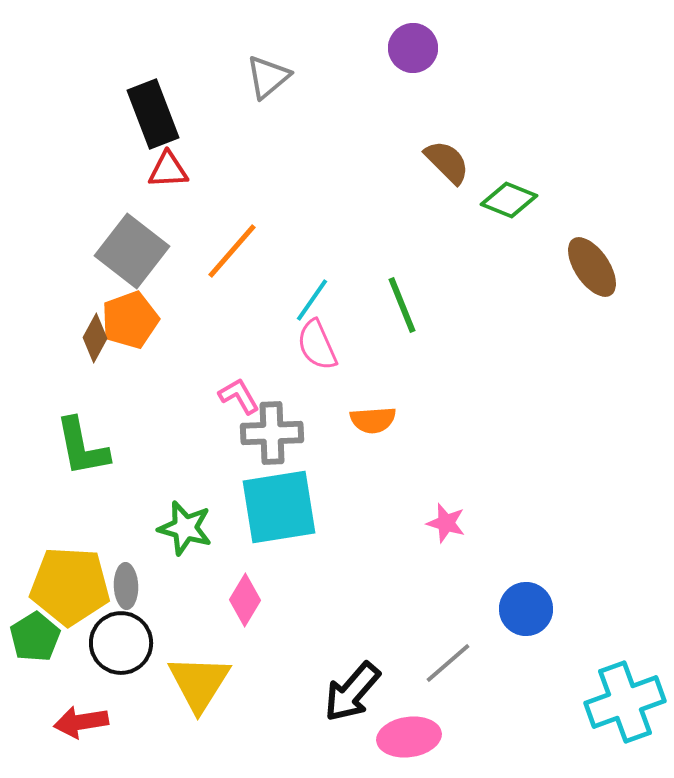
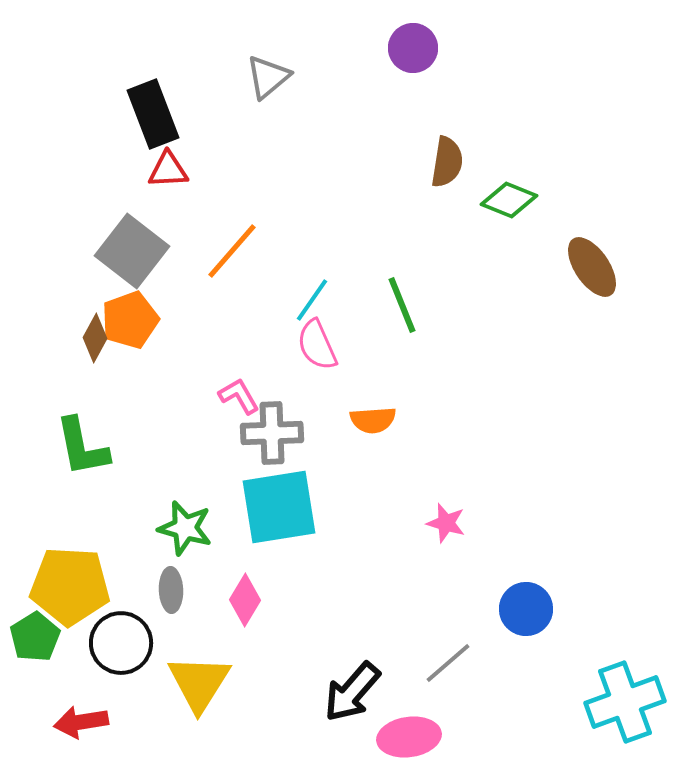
brown semicircle: rotated 54 degrees clockwise
gray ellipse: moved 45 px right, 4 px down
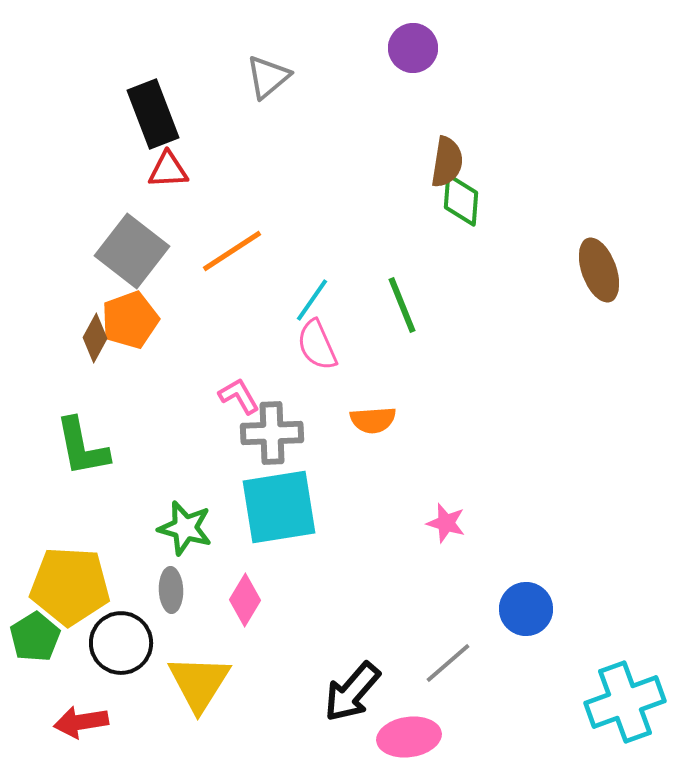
green diamond: moved 48 px left; rotated 72 degrees clockwise
orange line: rotated 16 degrees clockwise
brown ellipse: moved 7 px right, 3 px down; rotated 14 degrees clockwise
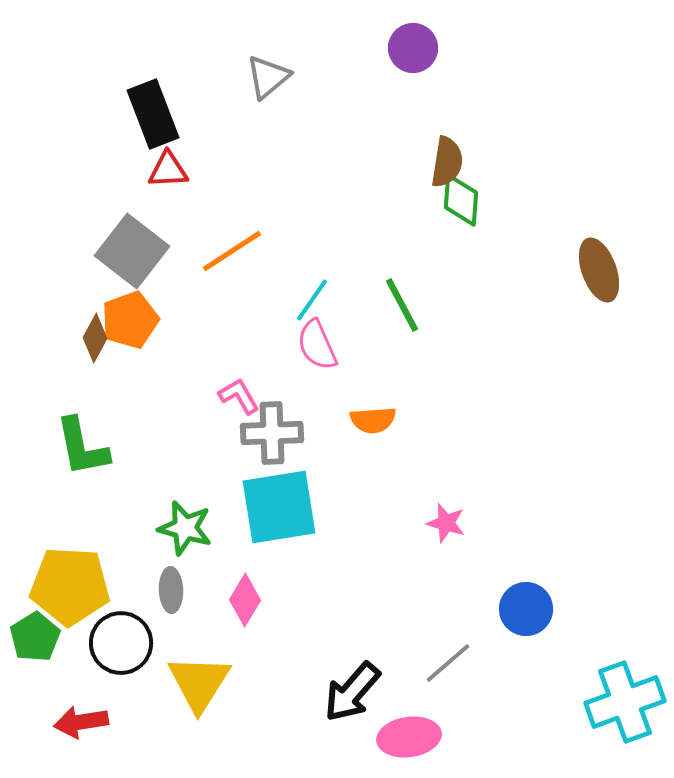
green line: rotated 6 degrees counterclockwise
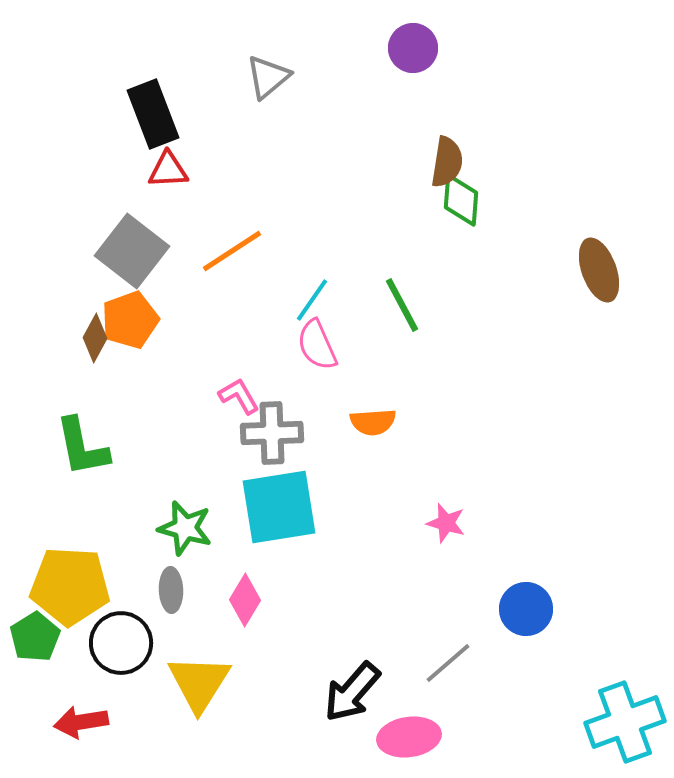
orange semicircle: moved 2 px down
cyan cross: moved 20 px down
